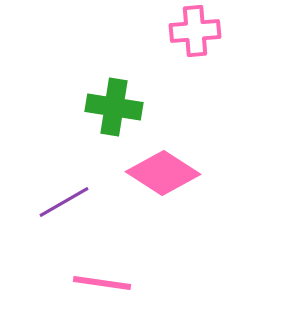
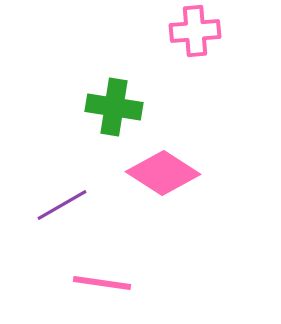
purple line: moved 2 px left, 3 px down
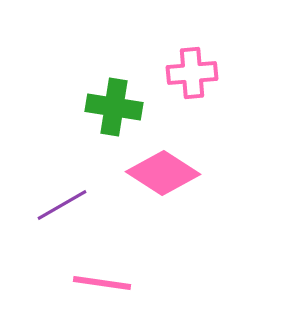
pink cross: moved 3 px left, 42 px down
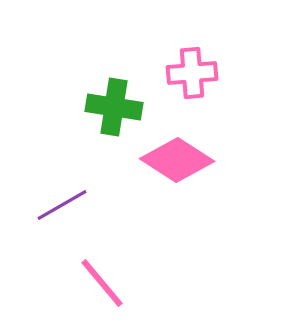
pink diamond: moved 14 px right, 13 px up
pink line: rotated 42 degrees clockwise
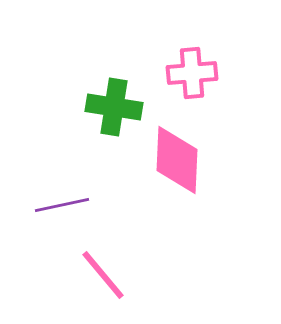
pink diamond: rotated 60 degrees clockwise
purple line: rotated 18 degrees clockwise
pink line: moved 1 px right, 8 px up
